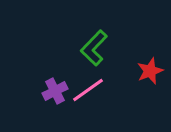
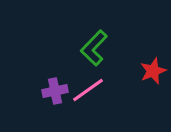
red star: moved 3 px right
purple cross: rotated 15 degrees clockwise
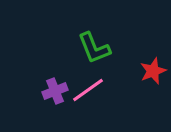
green L-shape: rotated 66 degrees counterclockwise
purple cross: rotated 10 degrees counterclockwise
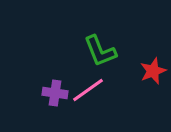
green L-shape: moved 6 px right, 3 px down
purple cross: moved 2 px down; rotated 30 degrees clockwise
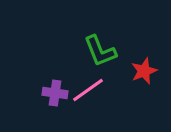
red star: moved 9 px left
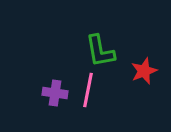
green L-shape: rotated 12 degrees clockwise
pink line: rotated 44 degrees counterclockwise
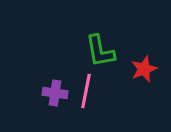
red star: moved 2 px up
pink line: moved 2 px left, 1 px down
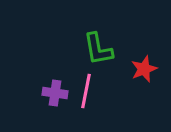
green L-shape: moved 2 px left, 2 px up
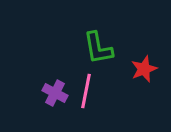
green L-shape: moved 1 px up
purple cross: rotated 20 degrees clockwise
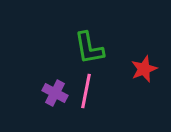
green L-shape: moved 9 px left
